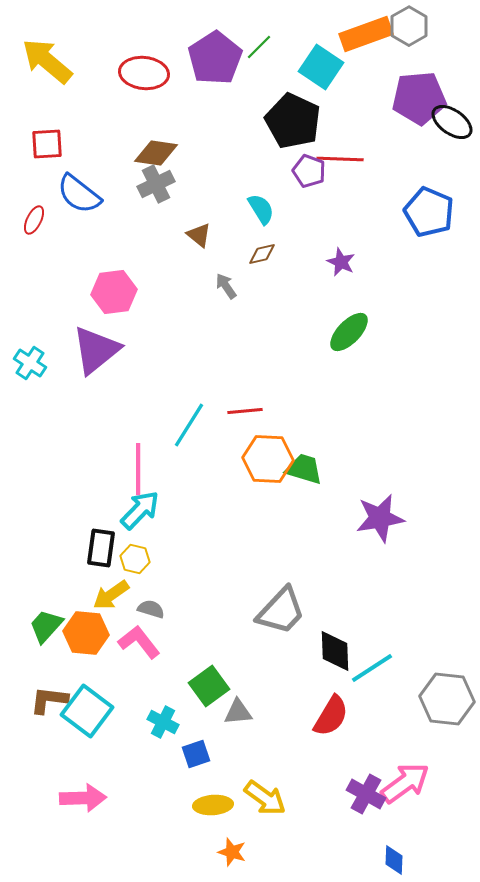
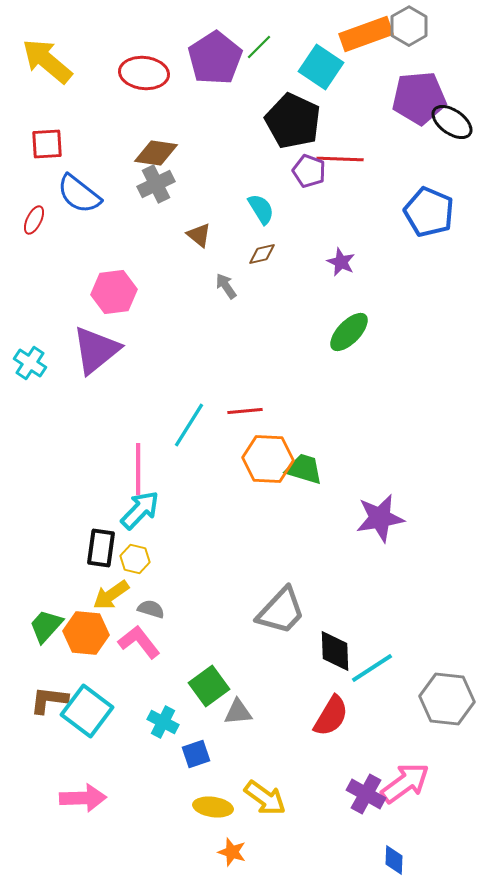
yellow ellipse at (213, 805): moved 2 px down; rotated 12 degrees clockwise
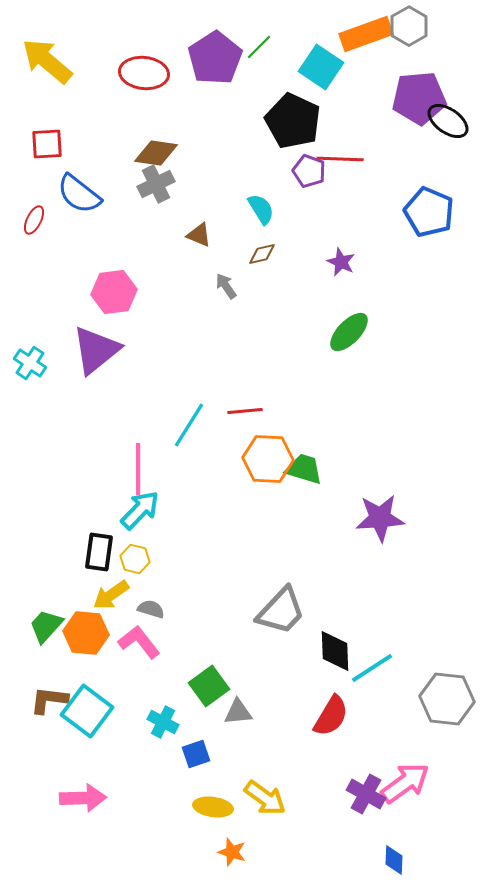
black ellipse at (452, 122): moved 4 px left, 1 px up
brown triangle at (199, 235): rotated 16 degrees counterclockwise
purple star at (380, 518): rotated 6 degrees clockwise
black rectangle at (101, 548): moved 2 px left, 4 px down
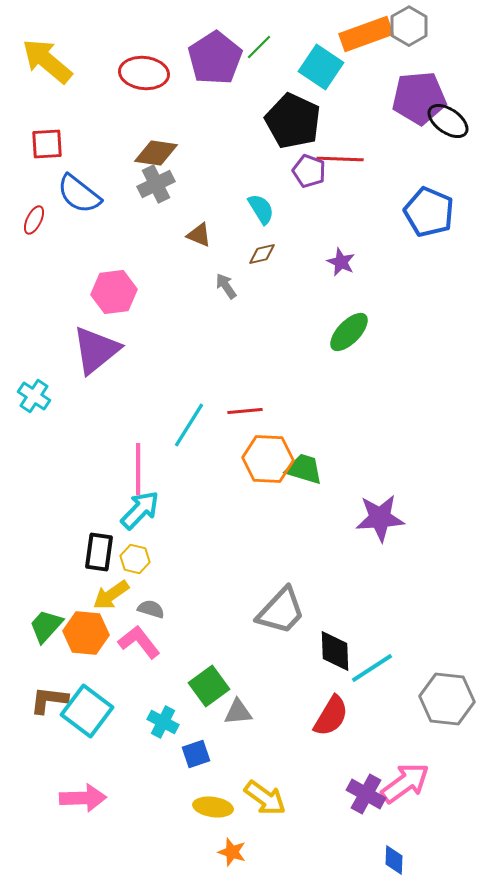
cyan cross at (30, 363): moved 4 px right, 33 px down
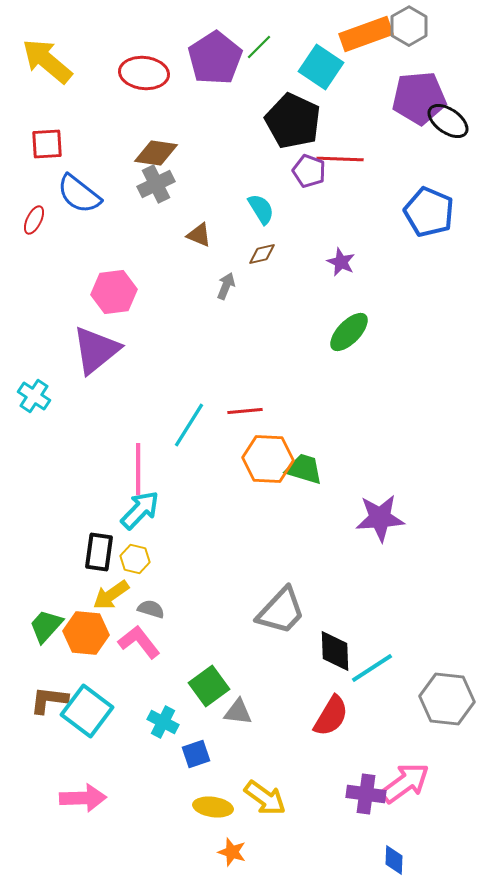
gray arrow at (226, 286): rotated 56 degrees clockwise
gray triangle at (238, 712): rotated 12 degrees clockwise
purple cross at (366, 794): rotated 21 degrees counterclockwise
